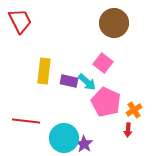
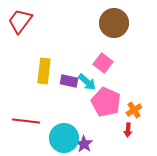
red trapezoid: rotated 116 degrees counterclockwise
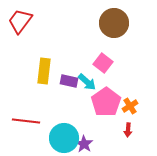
pink pentagon: rotated 12 degrees clockwise
orange cross: moved 4 px left, 4 px up
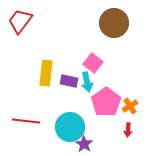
pink square: moved 10 px left
yellow rectangle: moved 2 px right, 2 px down
cyan arrow: rotated 36 degrees clockwise
cyan circle: moved 6 px right, 11 px up
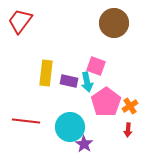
pink square: moved 3 px right, 3 px down; rotated 18 degrees counterclockwise
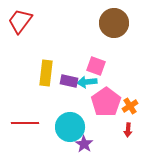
cyan arrow: rotated 96 degrees clockwise
red line: moved 1 px left, 2 px down; rotated 8 degrees counterclockwise
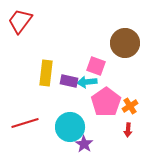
brown circle: moved 11 px right, 20 px down
red line: rotated 16 degrees counterclockwise
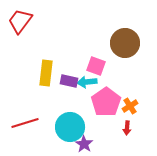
red arrow: moved 1 px left, 2 px up
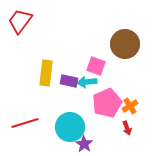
brown circle: moved 1 px down
pink pentagon: moved 1 px right, 1 px down; rotated 12 degrees clockwise
red arrow: rotated 24 degrees counterclockwise
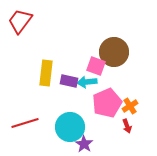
brown circle: moved 11 px left, 8 px down
red arrow: moved 2 px up
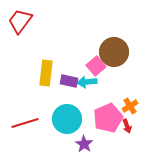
pink square: rotated 30 degrees clockwise
pink pentagon: moved 1 px right, 15 px down
cyan circle: moved 3 px left, 8 px up
